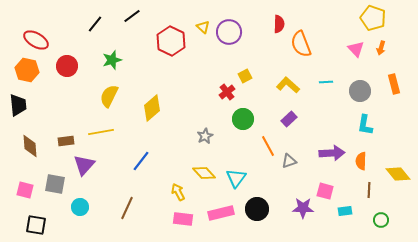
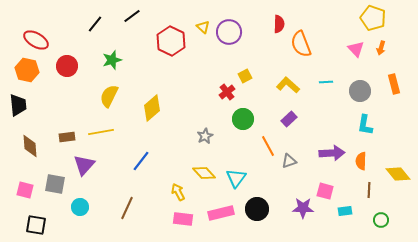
brown rectangle at (66, 141): moved 1 px right, 4 px up
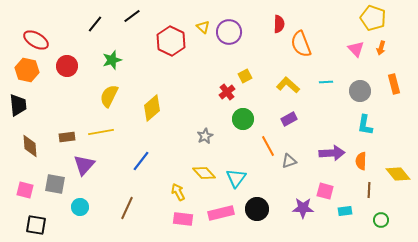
purple rectangle at (289, 119): rotated 14 degrees clockwise
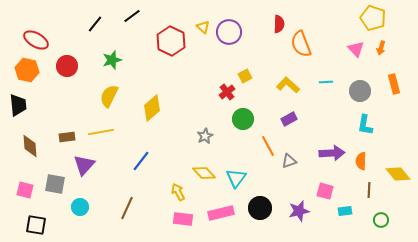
purple star at (303, 208): moved 4 px left, 3 px down; rotated 15 degrees counterclockwise
black circle at (257, 209): moved 3 px right, 1 px up
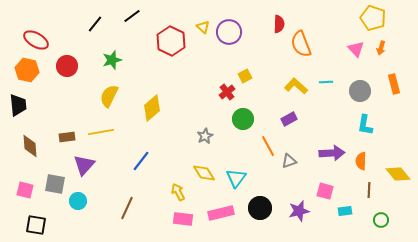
yellow L-shape at (288, 85): moved 8 px right, 1 px down
yellow diamond at (204, 173): rotated 10 degrees clockwise
cyan circle at (80, 207): moved 2 px left, 6 px up
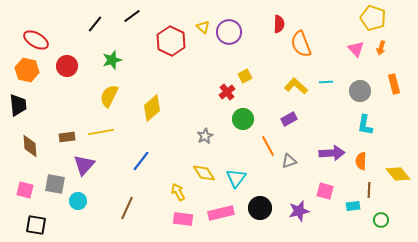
cyan rectangle at (345, 211): moved 8 px right, 5 px up
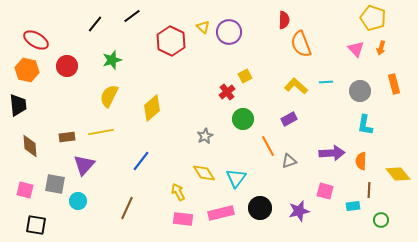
red semicircle at (279, 24): moved 5 px right, 4 px up
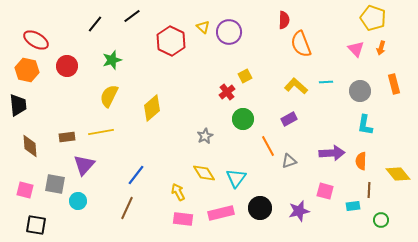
blue line at (141, 161): moved 5 px left, 14 px down
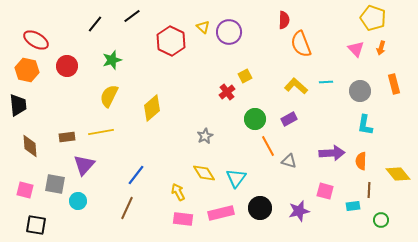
green circle at (243, 119): moved 12 px right
gray triangle at (289, 161): rotated 35 degrees clockwise
